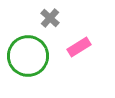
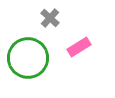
green circle: moved 2 px down
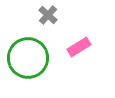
gray cross: moved 2 px left, 3 px up
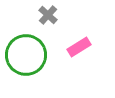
green circle: moved 2 px left, 3 px up
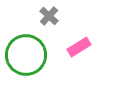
gray cross: moved 1 px right, 1 px down
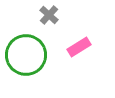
gray cross: moved 1 px up
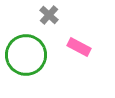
pink rectangle: rotated 60 degrees clockwise
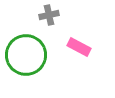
gray cross: rotated 36 degrees clockwise
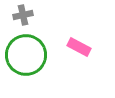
gray cross: moved 26 px left
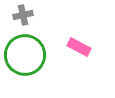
green circle: moved 1 px left
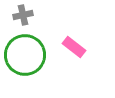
pink rectangle: moved 5 px left; rotated 10 degrees clockwise
